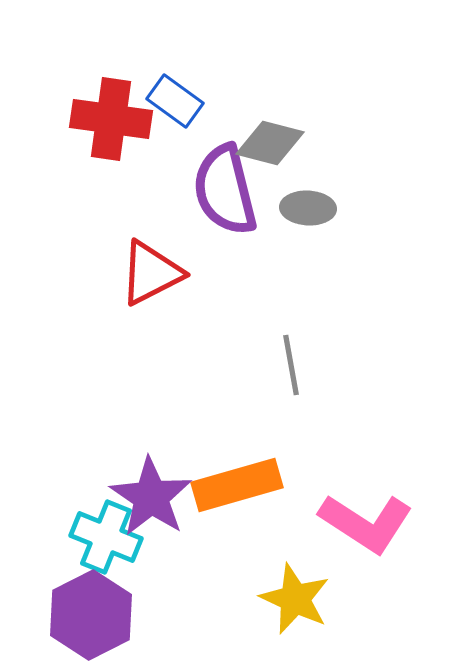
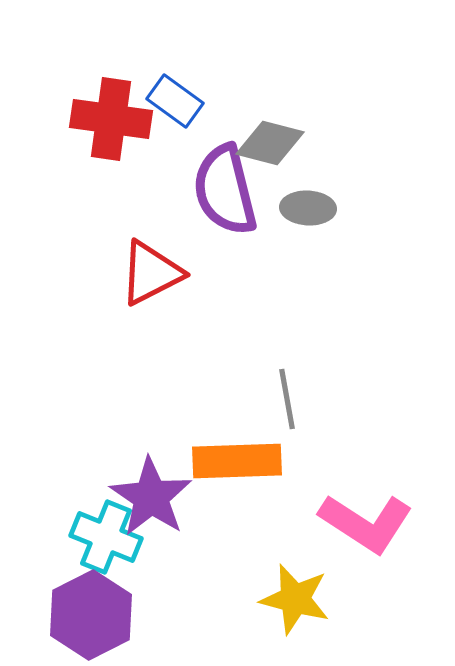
gray line: moved 4 px left, 34 px down
orange rectangle: moved 24 px up; rotated 14 degrees clockwise
yellow star: rotated 10 degrees counterclockwise
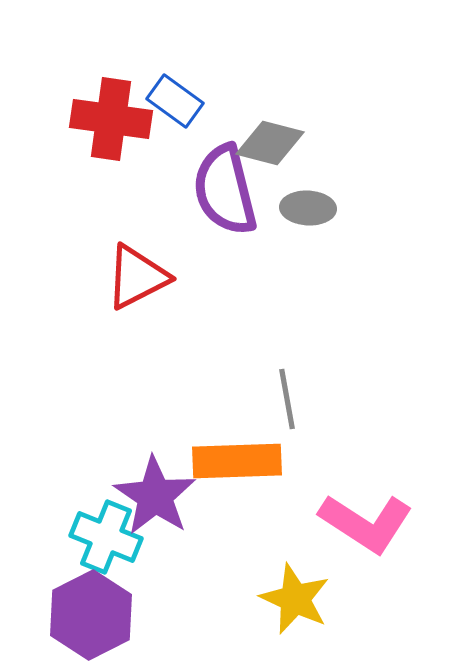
red triangle: moved 14 px left, 4 px down
purple star: moved 4 px right, 1 px up
yellow star: rotated 10 degrees clockwise
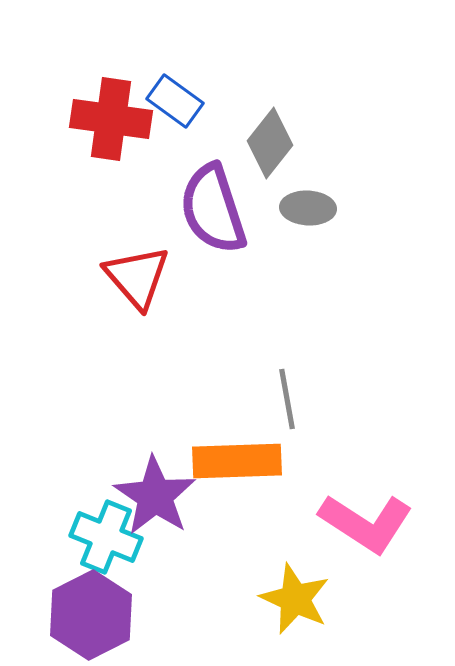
gray diamond: rotated 66 degrees counterclockwise
purple semicircle: moved 12 px left, 19 px down; rotated 4 degrees counterclockwise
red triangle: rotated 44 degrees counterclockwise
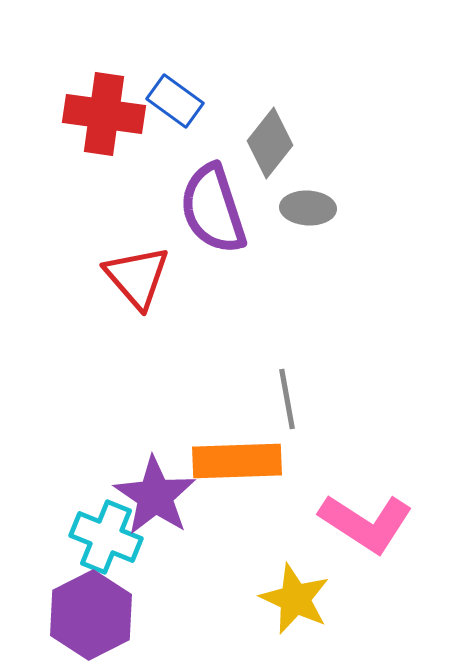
red cross: moved 7 px left, 5 px up
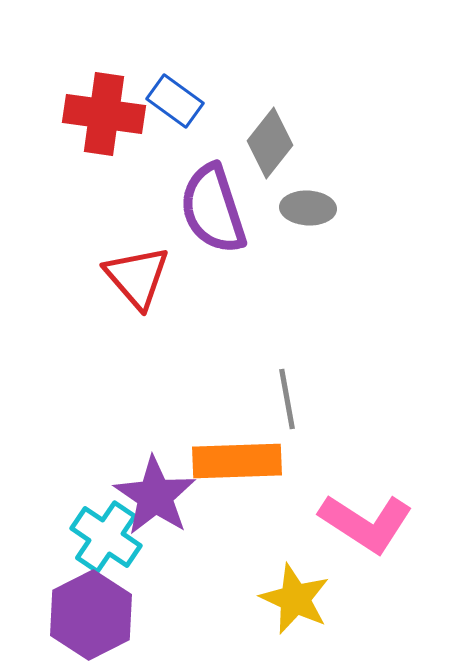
cyan cross: rotated 12 degrees clockwise
